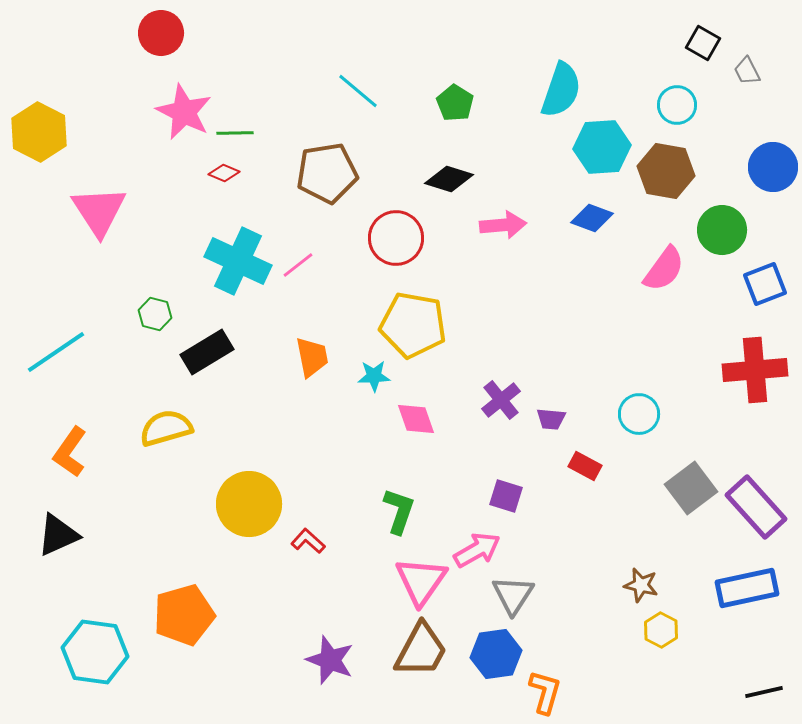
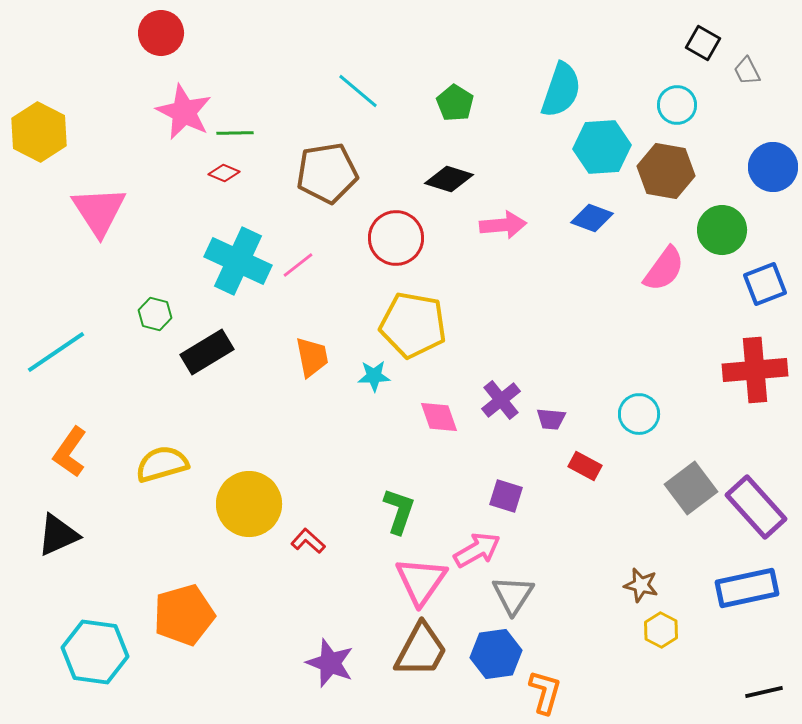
pink diamond at (416, 419): moved 23 px right, 2 px up
yellow semicircle at (166, 428): moved 4 px left, 36 px down
purple star at (330, 660): moved 3 px down
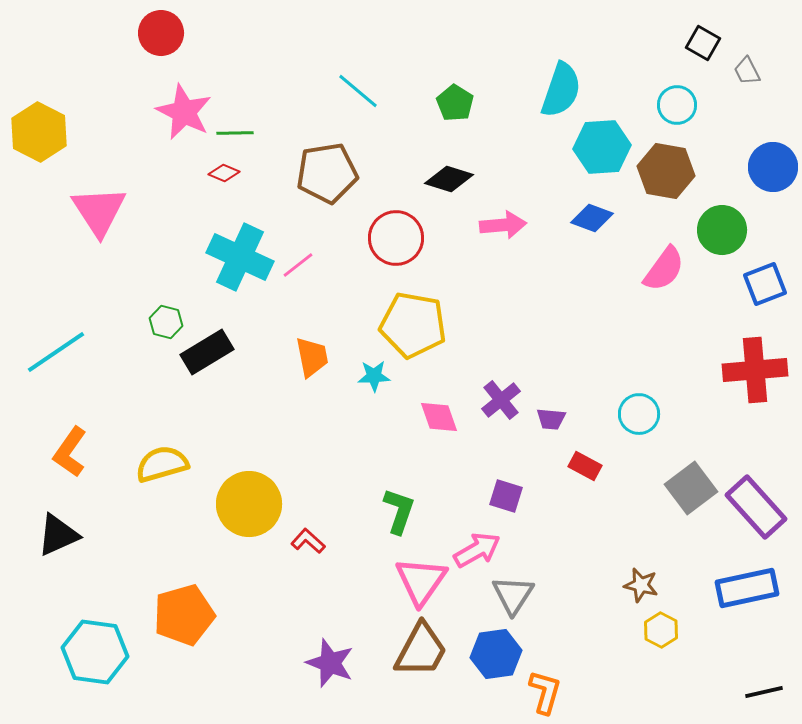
cyan cross at (238, 261): moved 2 px right, 4 px up
green hexagon at (155, 314): moved 11 px right, 8 px down
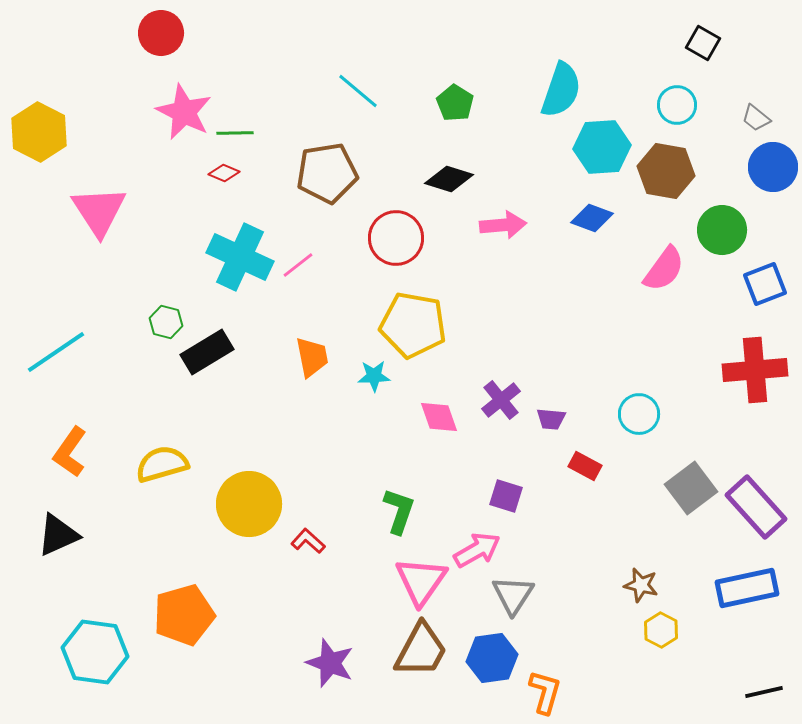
gray trapezoid at (747, 71): moved 9 px right, 47 px down; rotated 24 degrees counterclockwise
blue hexagon at (496, 654): moved 4 px left, 4 px down
